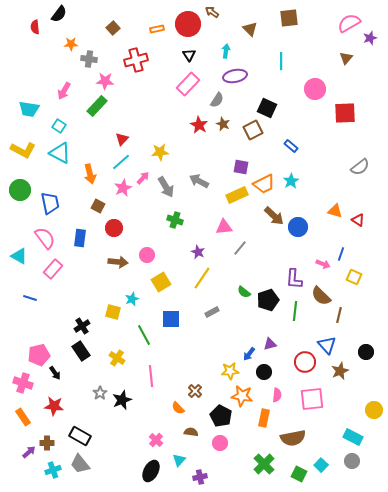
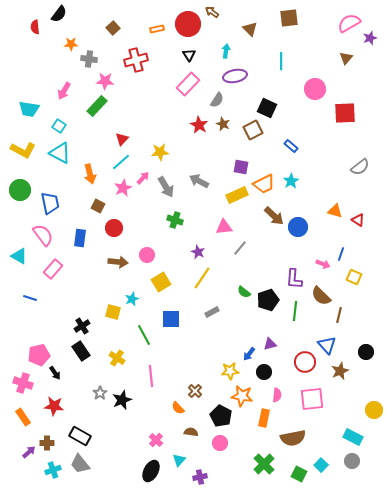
pink semicircle at (45, 238): moved 2 px left, 3 px up
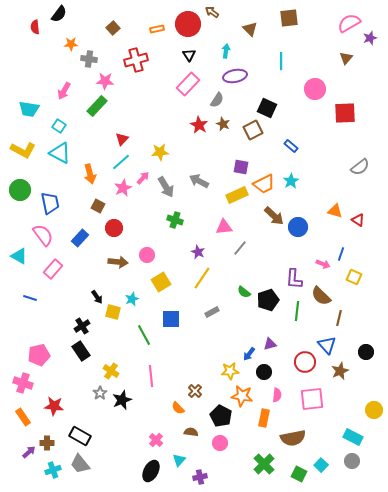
blue rectangle at (80, 238): rotated 36 degrees clockwise
green line at (295, 311): moved 2 px right
brown line at (339, 315): moved 3 px down
yellow cross at (117, 358): moved 6 px left, 13 px down
black arrow at (55, 373): moved 42 px right, 76 px up
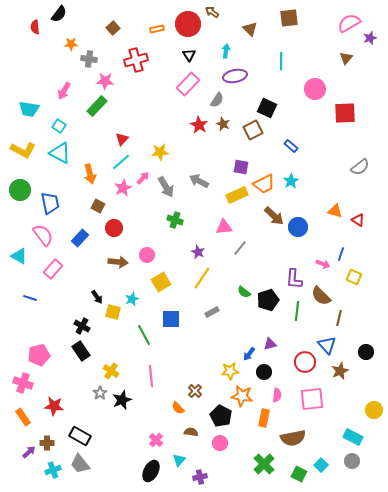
black cross at (82, 326): rotated 28 degrees counterclockwise
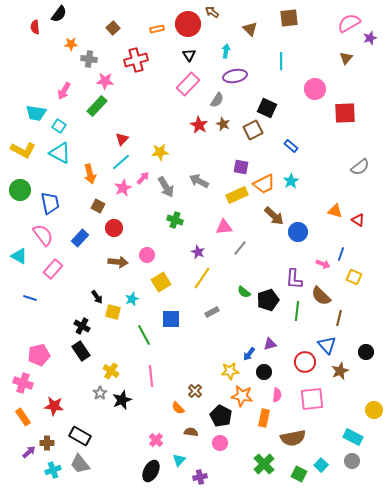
cyan trapezoid at (29, 109): moved 7 px right, 4 px down
blue circle at (298, 227): moved 5 px down
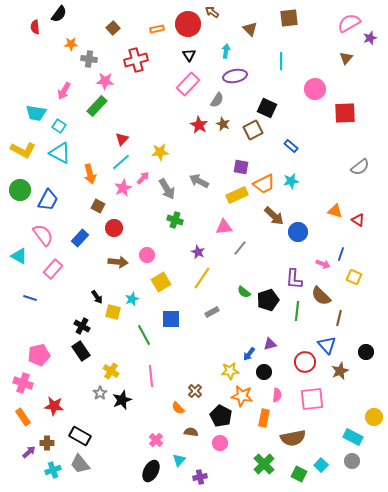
cyan star at (291, 181): rotated 21 degrees clockwise
gray arrow at (166, 187): moved 1 px right, 2 px down
blue trapezoid at (50, 203): moved 2 px left, 3 px up; rotated 40 degrees clockwise
yellow circle at (374, 410): moved 7 px down
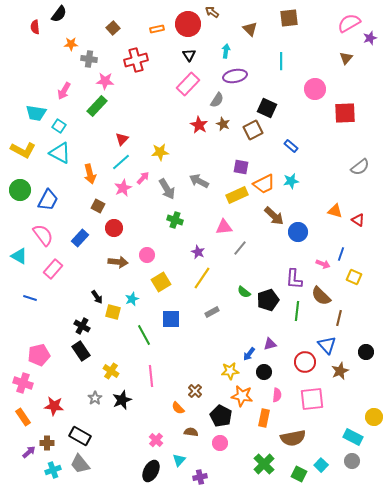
gray star at (100, 393): moved 5 px left, 5 px down
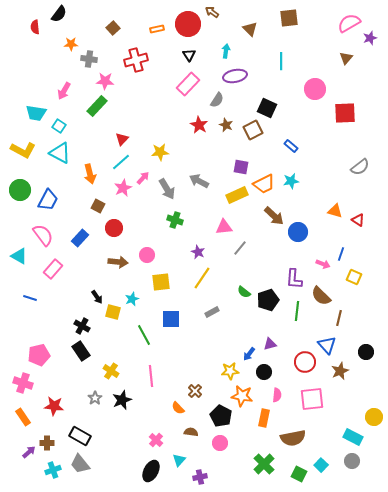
brown star at (223, 124): moved 3 px right, 1 px down
yellow square at (161, 282): rotated 24 degrees clockwise
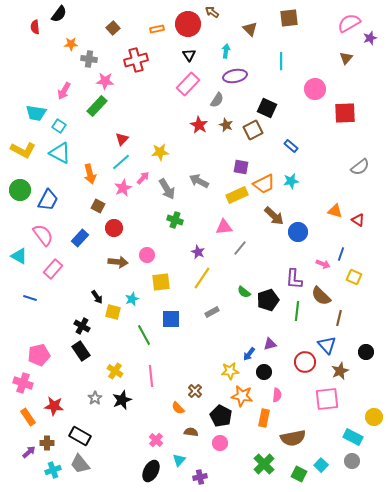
yellow cross at (111, 371): moved 4 px right
pink square at (312, 399): moved 15 px right
orange rectangle at (23, 417): moved 5 px right
